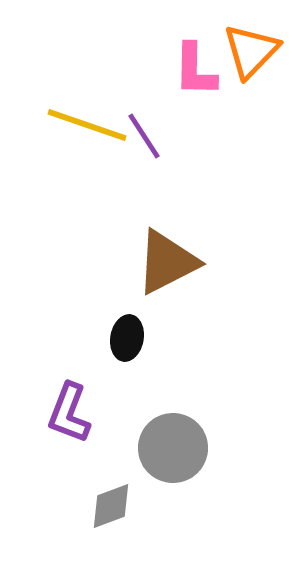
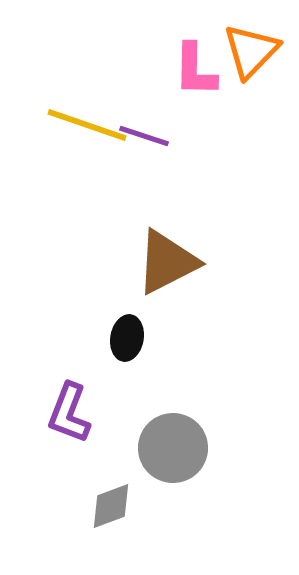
purple line: rotated 39 degrees counterclockwise
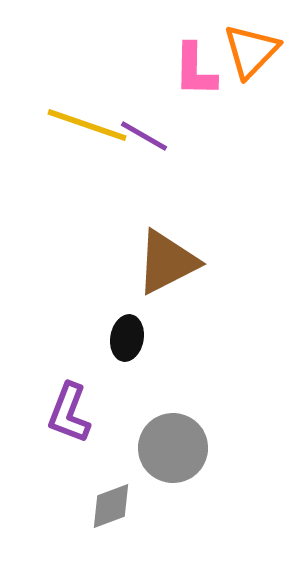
purple line: rotated 12 degrees clockwise
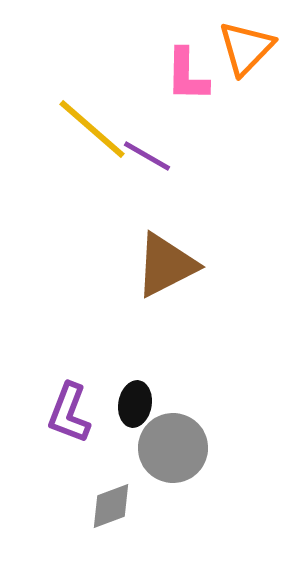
orange triangle: moved 5 px left, 3 px up
pink L-shape: moved 8 px left, 5 px down
yellow line: moved 5 px right, 4 px down; rotated 22 degrees clockwise
purple line: moved 3 px right, 20 px down
brown triangle: moved 1 px left, 3 px down
black ellipse: moved 8 px right, 66 px down
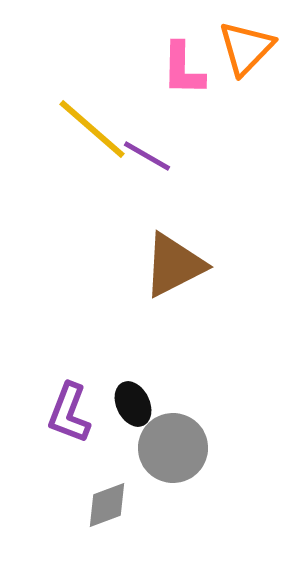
pink L-shape: moved 4 px left, 6 px up
brown triangle: moved 8 px right
black ellipse: moved 2 px left; rotated 36 degrees counterclockwise
gray diamond: moved 4 px left, 1 px up
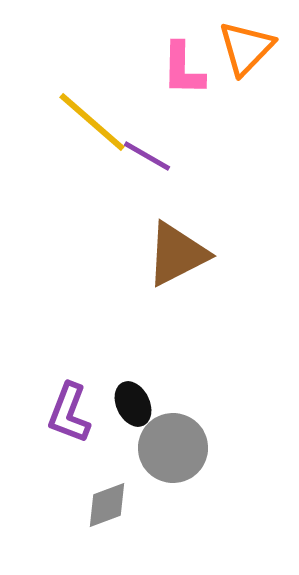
yellow line: moved 7 px up
brown triangle: moved 3 px right, 11 px up
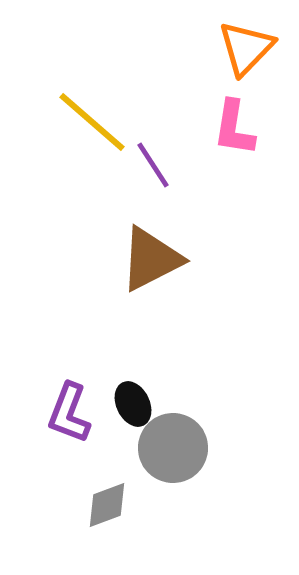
pink L-shape: moved 51 px right, 59 px down; rotated 8 degrees clockwise
purple line: moved 6 px right, 9 px down; rotated 27 degrees clockwise
brown triangle: moved 26 px left, 5 px down
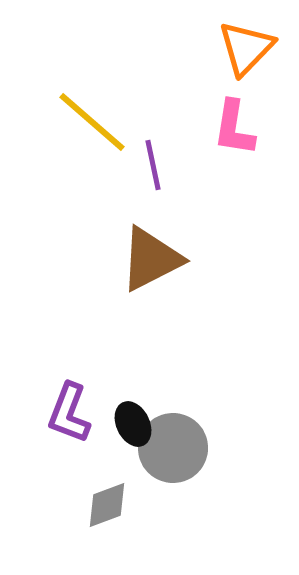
purple line: rotated 21 degrees clockwise
black ellipse: moved 20 px down
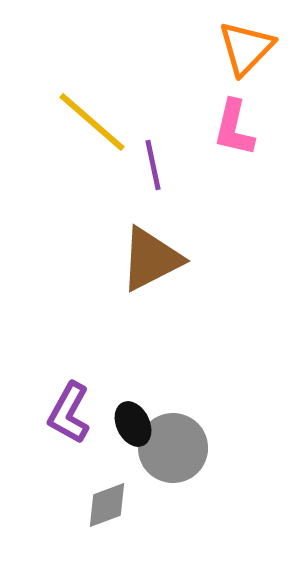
pink L-shape: rotated 4 degrees clockwise
purple L-shape: rotated 8 degrees clockwise
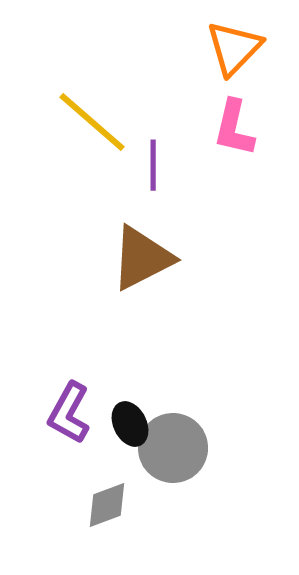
orange triangle: moved 12 px left
purple line: rotated 12 degrees clockwise
brown triangle: moved 9 px left, 1 px up
black ellipse: moved 3 px left
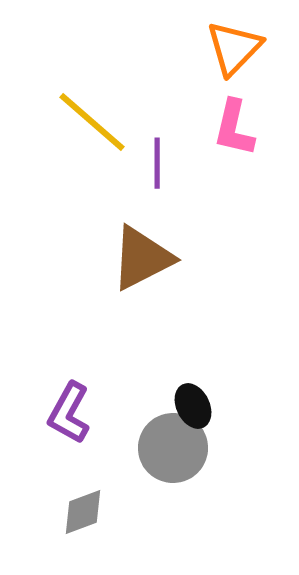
purple line: moved 4 px right, 2 px up
black ellipse: moved 63 px right, 18 px up
gray diamond: moved 24 px left, 7 px down
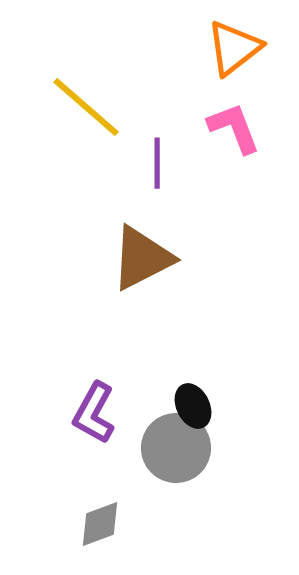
orange triangle: rotated 8 degrees clockwise
yellow line: moved 6 px left, 15 px up
pink L-shape: rotated 146 degrees clockwise
purple L-shape: moved 25 px right
gray circle: moved 3 px right
gray diamond: moved 17 px right, 12 px down
